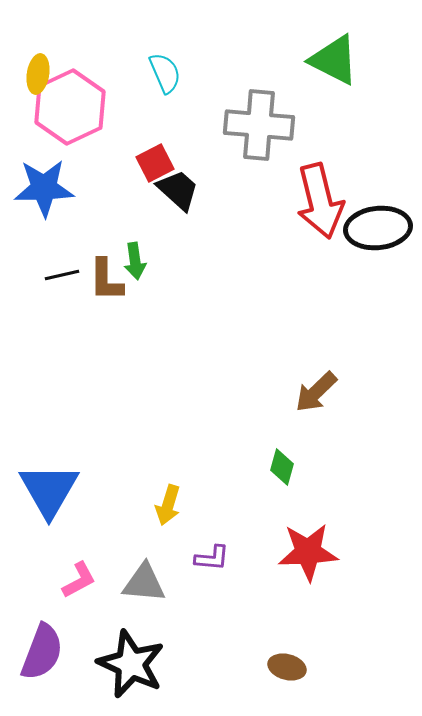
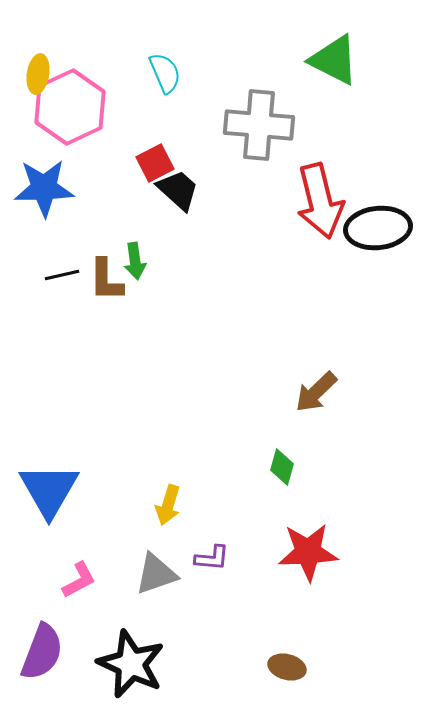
gray triangle: moved 12 px right, 9 px up; rotated 24 degrees counterclockwise
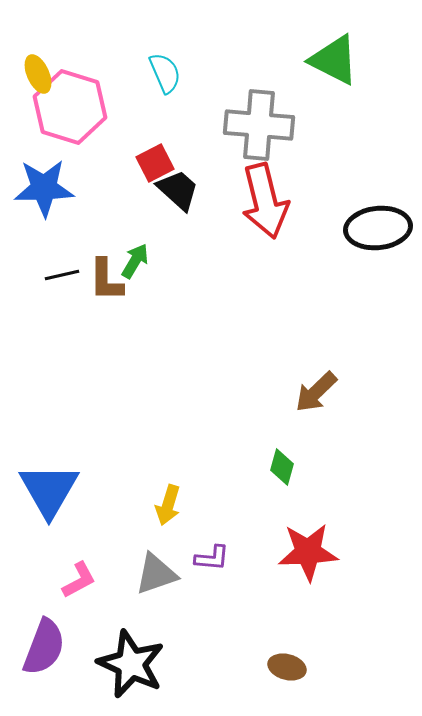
yellow ellipse: rotated 33 degrees counterclockwise
pink hexagon: rotated 18 degrees counterclockwise
red arrow: moved 55 px left
green arrow: rotated 141 degrees counterclockwise
purple semicircle: moved 2 px right, 5 px up
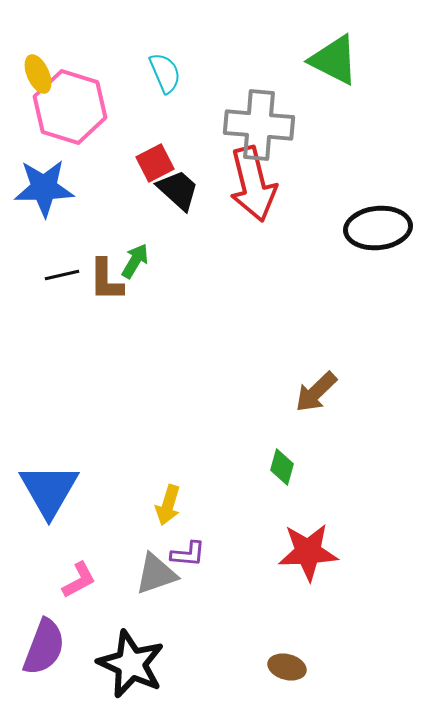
red arrow: moved 12 px left, 17 px up
purple L-shape: moved 24 px left, 4 px up
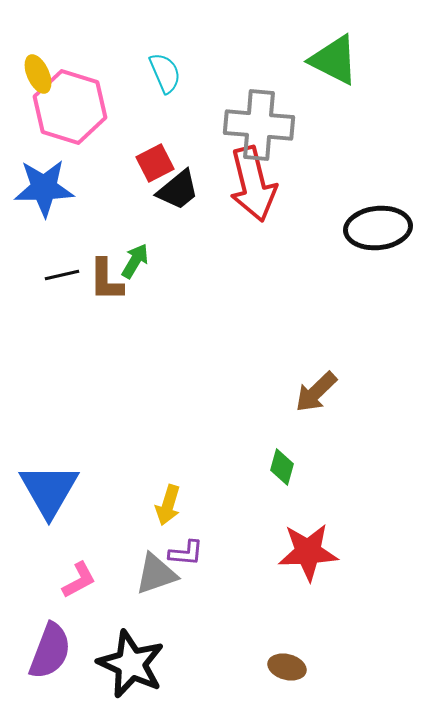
black trapezoid: rotated 99 degrees clockwise
purple L-shape: moved 2 px left, 1 px up
purple semicircle: moved 6 px right, 4 px down
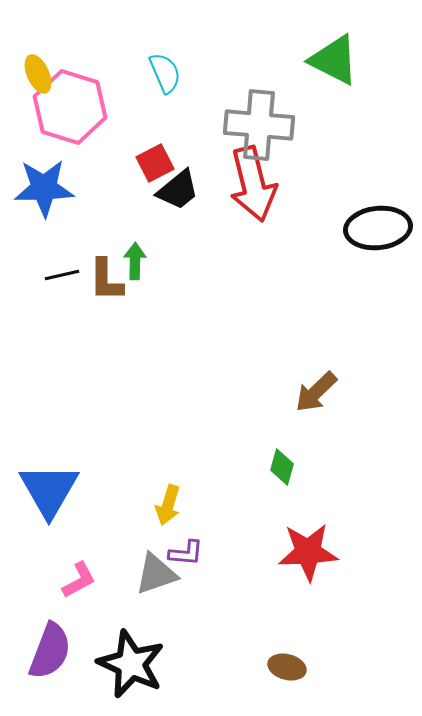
green arrow: rotated 30 degrees counterclockwise
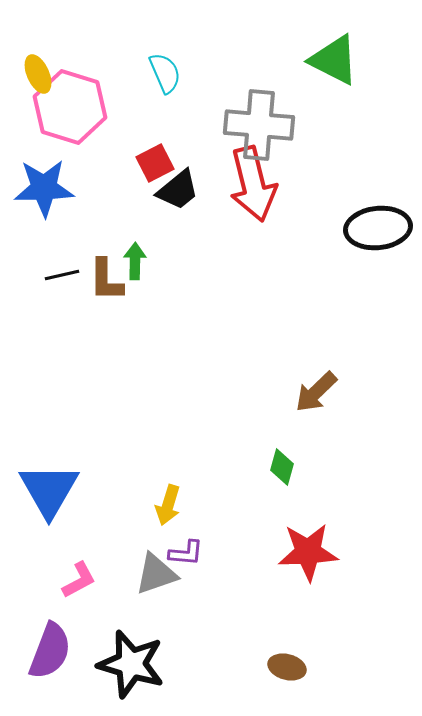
black star: rotated 8 degrees counterclockwise
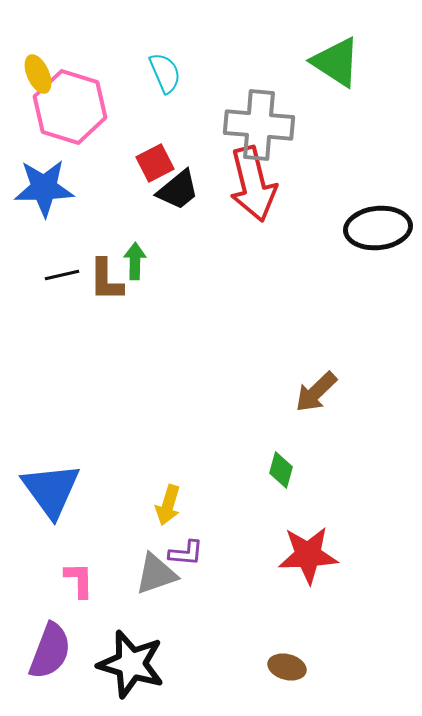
green triangle: moved 2 px right, 2 px down; rotated 6 degrees clockwise
green diamond: moved 1 px left, 3 px down
blue triangle: moved 2 px right; rotated 6 degrees counterclockwise
red star: moved 3 px down
pink L-shape: rotated 63 degrees counterclockwise
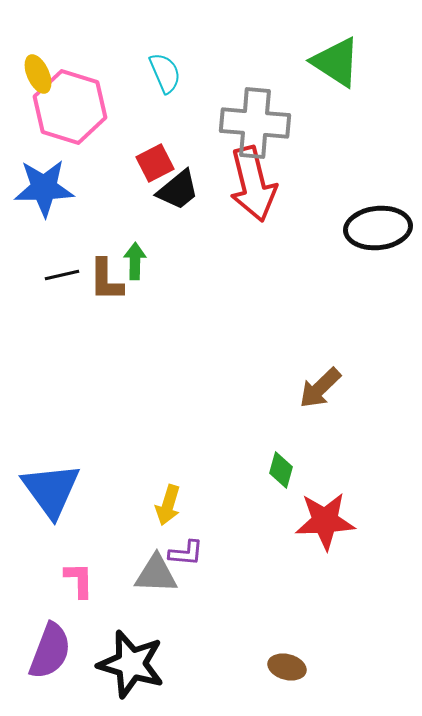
gray cross: moved 4 px left, 2 px up
brown arrow: moved 4 px right, 4 px up
red star: moved 17 px right, 34 px up
gray triangle: rotated 21 degrees clockwise
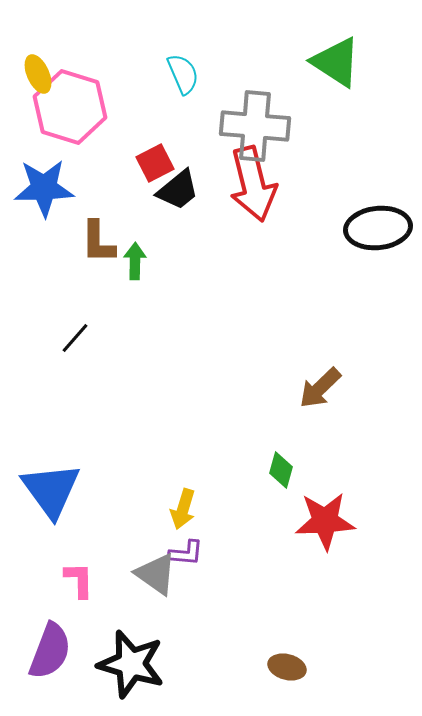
cyan semicircle: moved 18 px right, 1 px down
gray cross: moved 3 px down
black line: moved 13 px right, 63 px down; rotated 36 degrees counterclockwise
brown L-shape: moved 8 px left, 38 px up
yellow arrow: moved 15 px right, 4 px down
gray triangle: rotated 33 degrees clockwise
